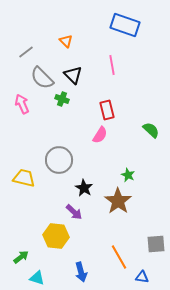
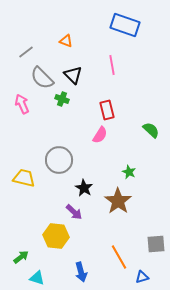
orange triangle: rotated 24 degrees counterclockwise
green star: moved 1 px right, 3 px up
blue triangle: rotated 24 degrees counterclockwise
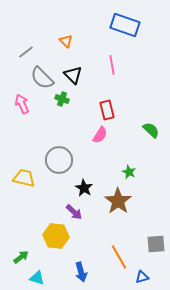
orange triangle: rotated 24 degrees clockwise
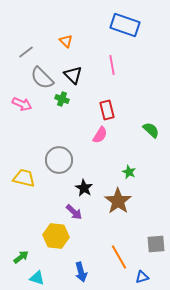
pink arrow: rotated 138 degrees clockwise
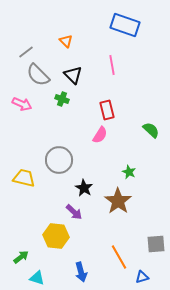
gray semicircle: moved 4 px left, 3 px up
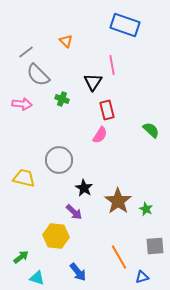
black triangle: moved 20 px right, 7 px down; rotated 18 degrees clockwise
pink arrow: rotated 18 degrees counterclockwise
green star: moved 17 px right, 37 px down
gray square: moved 1 px left, 2 px down
blue arrow: moved 3 px left; rotated 24 degrees counterclockwise
